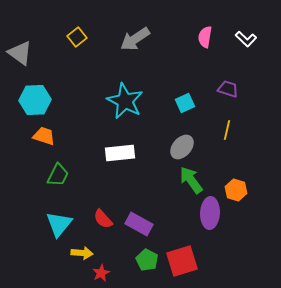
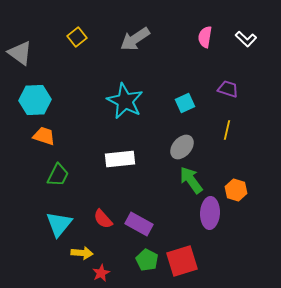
white rectangle: moved 6 px down
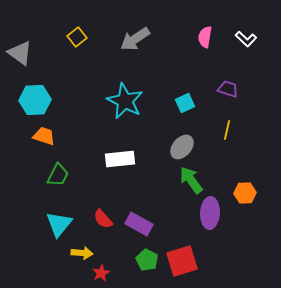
orange hexagon: moved 9 px right, 3 px down; rotated 20 degrees counterclockwise
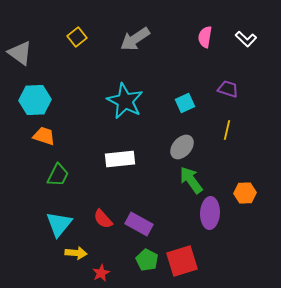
yellow arrow: moved 6 px left
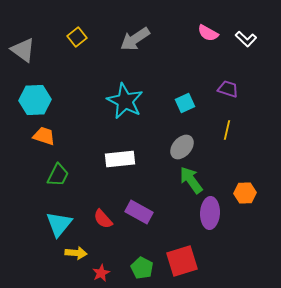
pink semicircle: moved 3 px right, 4 px up; rotated 70 degrees counterclockwise
gray triangle: moved 3 px right, 3 px up
purple rectangle: moved 12 px up
green pentagon: moved 5 px left, 8 px down
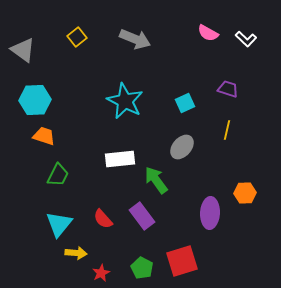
gray arrow: rotated 124 degrees counterclockwise
green arrow: moved 35 px left
purple rectangle: moved 3 px right, 4 px down; rotated 24 degrees clockwise
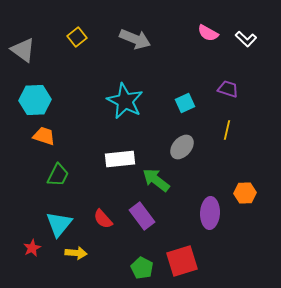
green arrow: rotated 16 degrees counterclockwise
red star: moved 69 px left, 25 px up
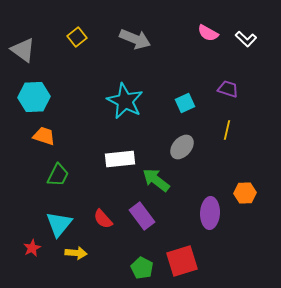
cyan hexagon: moved 1 px left, 3 px up
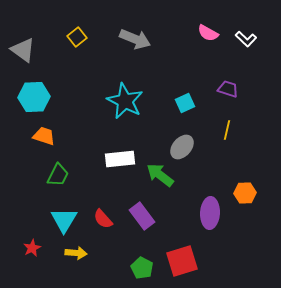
green arrow: moved 4 px right, 5 px up
cyan triangle: moved 5 px right, 4 px up; rotated 8 degrees counterclockwise
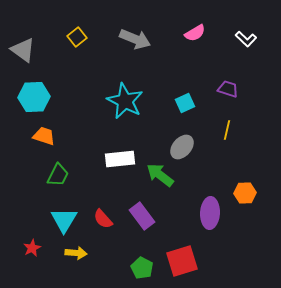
pink semicircle: moved 13 px left; rotated 60 degrees counterclockwise
